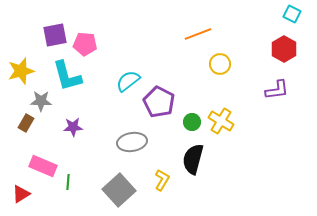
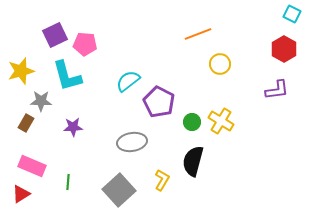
purple square: rotated 15 degrees counterclockwise
black semicircle: moved 2 px down
pink rectangle: moved 11 px left
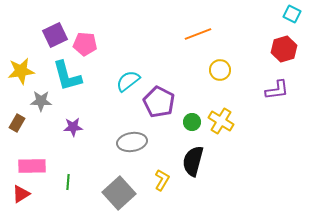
red hexagon: rotated 15 degrees clockwise
yellow circle: moved 6 px down
yellow star: rotated 8 degrees clockwise
brown rectangle: moved 9 px left
pink rectangle: rotated 24 degrees counterclockwise
gray square: moved 3 px down
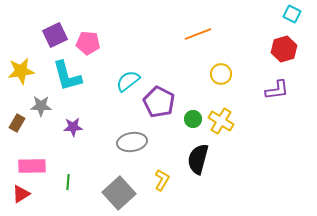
pink pentagon: moved 3 px right, 1 px up
yellow circle: moved 1 px right, 4 px down
gray star: moved 5 px down
green circle: moved 1 px right, 3 px up
black semicircle: moved 5 px right, 2 px up
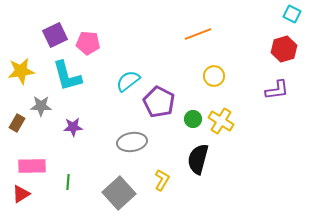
yellow circle: moved 7 px left, 2 px down
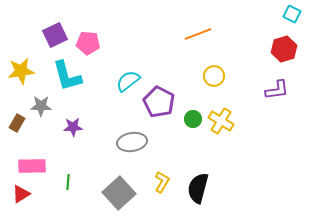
black semicircle: moved 29 px down
yellow L-shape: moved 2 px down
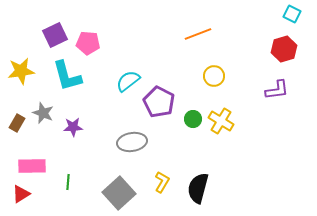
gray star: moved 2 px right, 7 px down; rotated 20 degrees clockwise
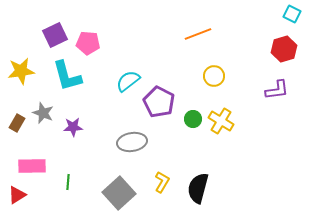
red triangle: moved 4 px left, 1 px down
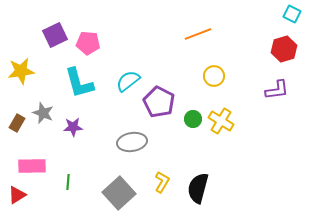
cyan L-shape: moved 12 px right, 7 px down
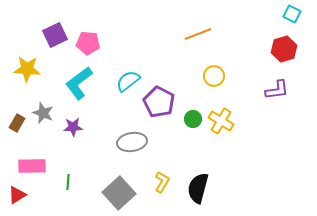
yellow star: moved 6 px right, 2 px up; rotated 12 degrees clockwise
cyan L-shape: rotated 68 degrees clockwise
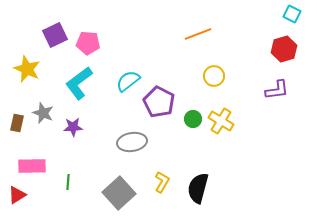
yellow star: rotated 20 degrees clockwise
brown rectangle: rotated 18 degrees counterclockwise
